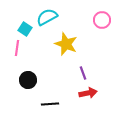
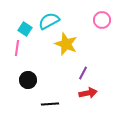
cyan semicircle: moved 2 px right, 4 px down
purple line: rotated 48 degrees clockwise
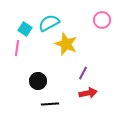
cyan semicircle: moved 2 px down
black circle: moved 10 px right, 1 px down
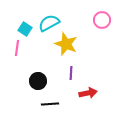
purple line: moved 12 px left; rotated 24 degrees counterclockwise
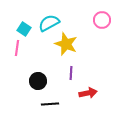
cyan square: moved 1 px left
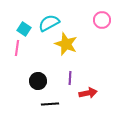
purple line: moved 1 px left, 5 px down
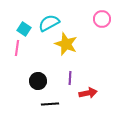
pink circle: moved 1 px up
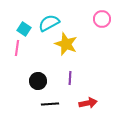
red arrow: moved 10 px down
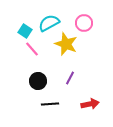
pink circle: moved 18 px left, 4 px down
cyan square: moved 1 px right, 2 px down
pink line: moved 15 px right, 1 px down; rotated 49 degrees counterclockwise
purple line: rotated 24 degrees clockwise
red arrow: moved 2 px right, 1 px down
